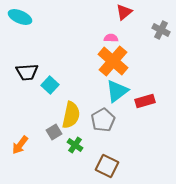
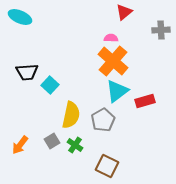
gray cross: rotated 30 degrees counterclockwise
gray square: moved 2 px left, 9 px down
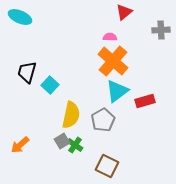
pink semicircle: moved 1 px left, 1 px up
black trapezoid: rotated 110 degrees clockwise
gray square: moved 10 px right
orange arrow: rotated 12 degrees clockwise
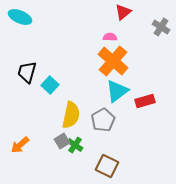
red triangle: moved 1 px left
gray cross: moved 3 px up; rotated 36 degrees clockwise
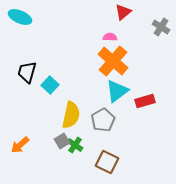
brown square: moved 4 px up
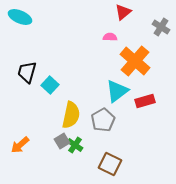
orange cross: moved 22 px right
brown square: moved 3 px right, 2 px down
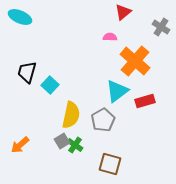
brown square: rotated 10 degrees counterclockwise
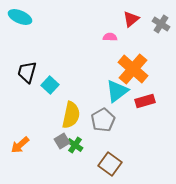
red triangle: moved 8 px right, 7 px down
gray cross: moved 3 px up
orange cross: moved 2 px left, 8 px down
brown square: rotated 20 degrees clockwise
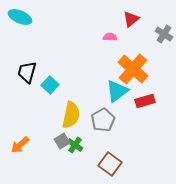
gray cross: moved 3 px right, 10 px down
